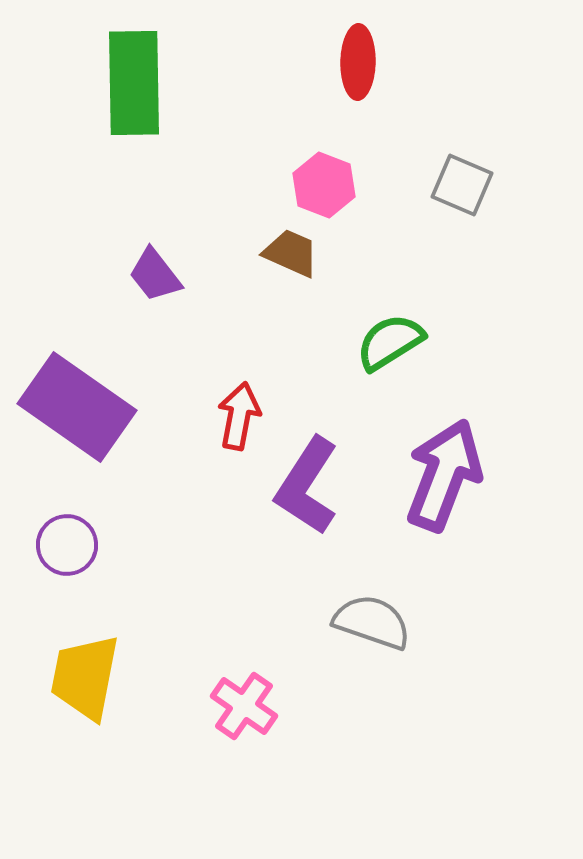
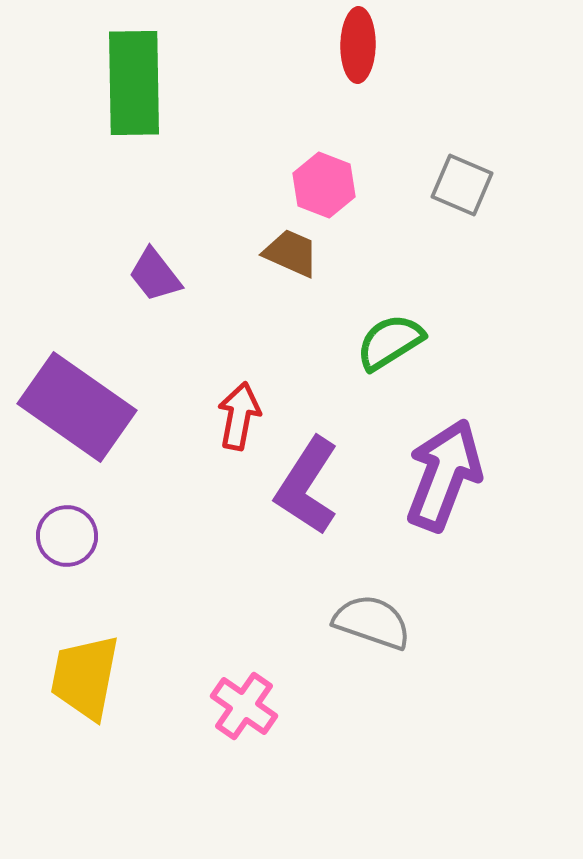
red ellipse: moved 17 px up
purple circle: moved 9 px up
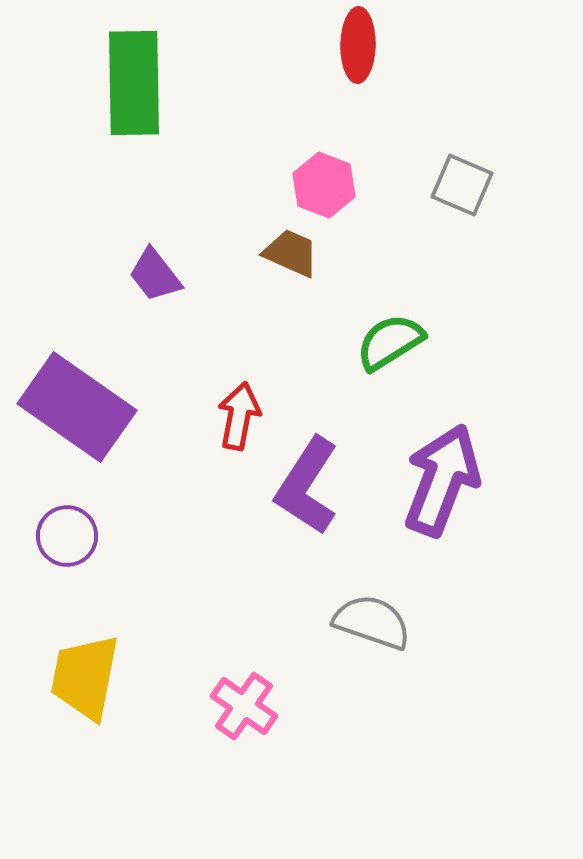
purple arrow: moved 2 px left, 5 px down
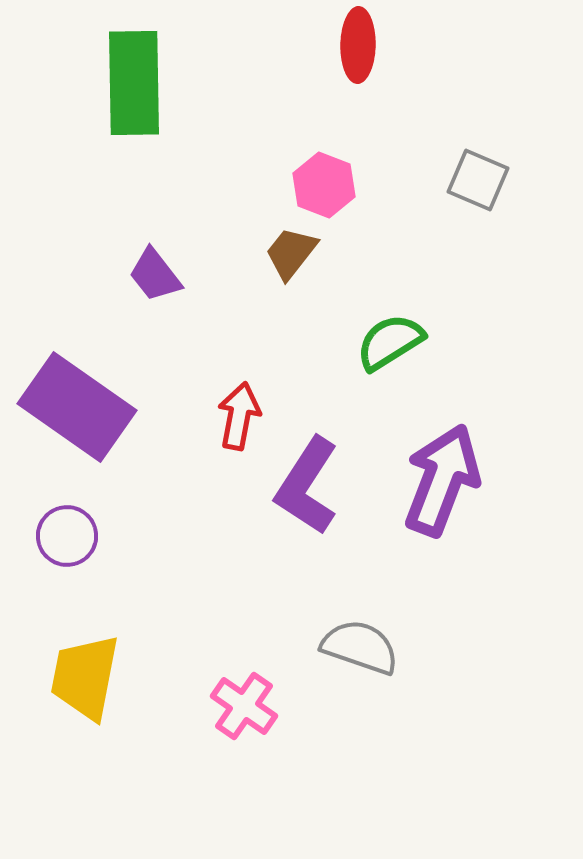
gray square: moved 16 px right, 5 px up
brown trapezoid: rotated 76 degrees counterclockwise
gray semicircle: moved 12 px left, 25 px down
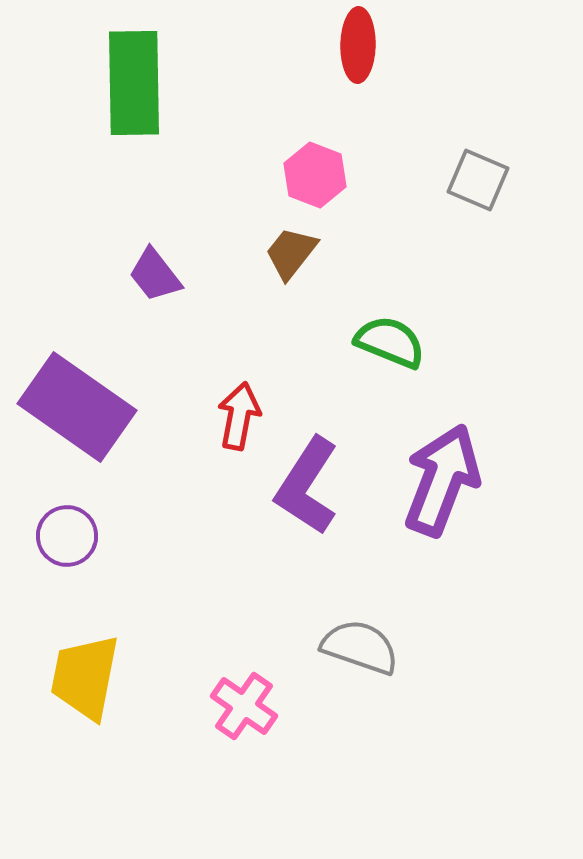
pink hexagon: moved 9 px left, 10 px up
green semicircle: rotated 54 degrees clockwise
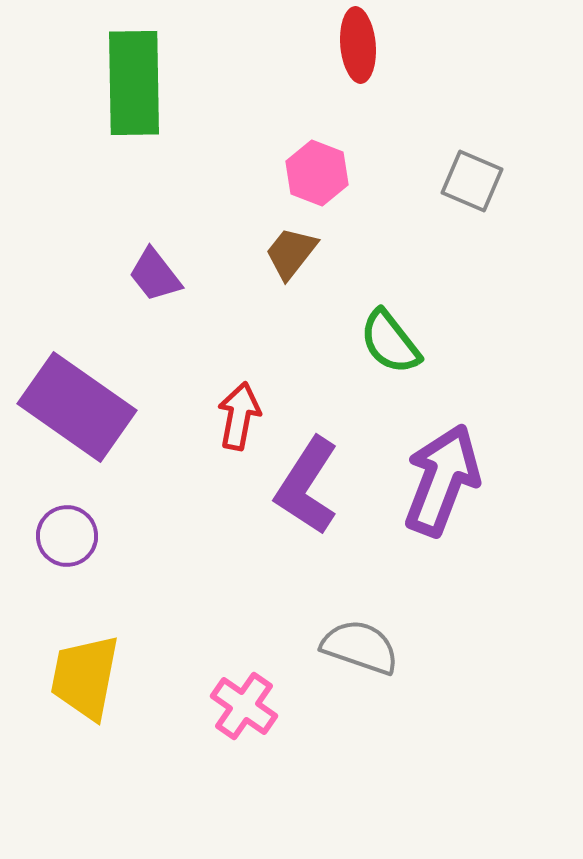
red ellipse: rotated 6 degrees counterclockwise
pink hexagon: moved 2 px right, 2 px up
gray square: moved 6 px left, 1 px down
green semicircle: rotated 150 degrees counterclockwise
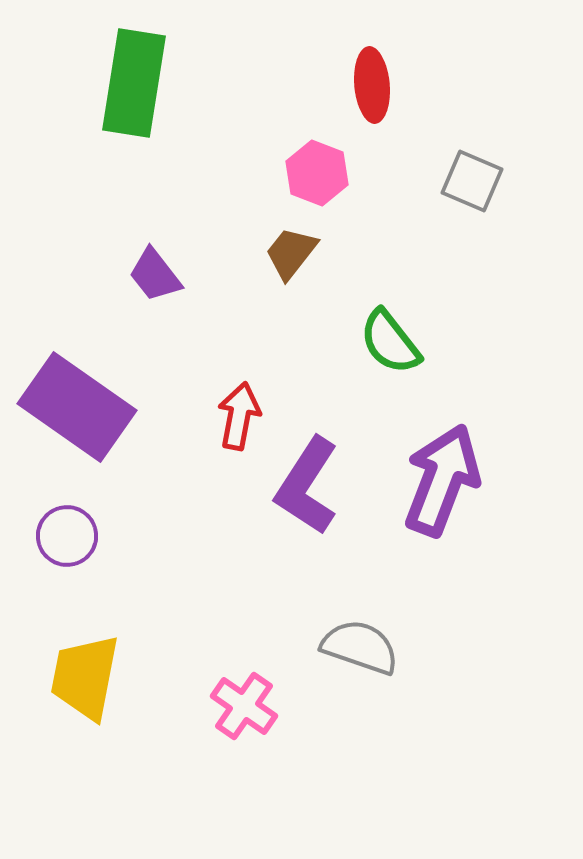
red ellipse: moved 14 px right, 40 px down
green rectangle: rotated 10 degrees clockwise
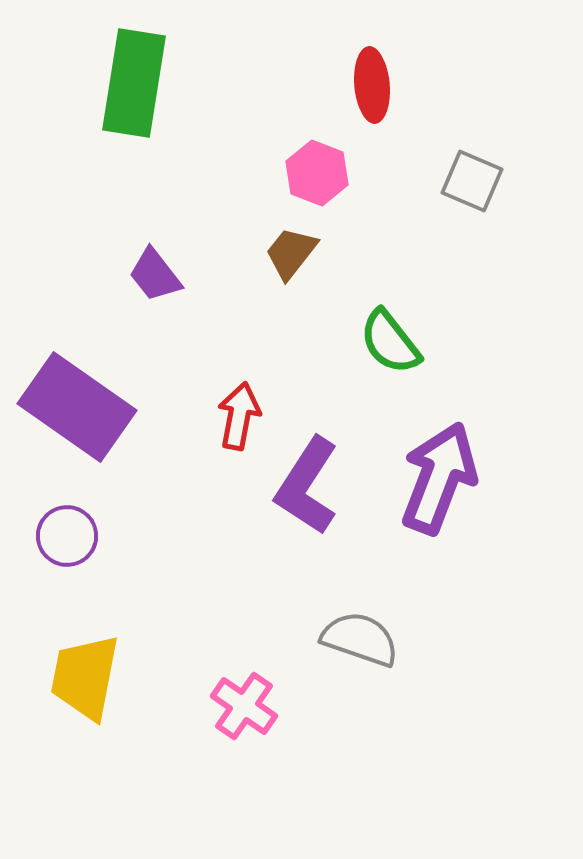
purple arrow: moved 3 px left, 2 px up
gray semicircle: moved 8 px up
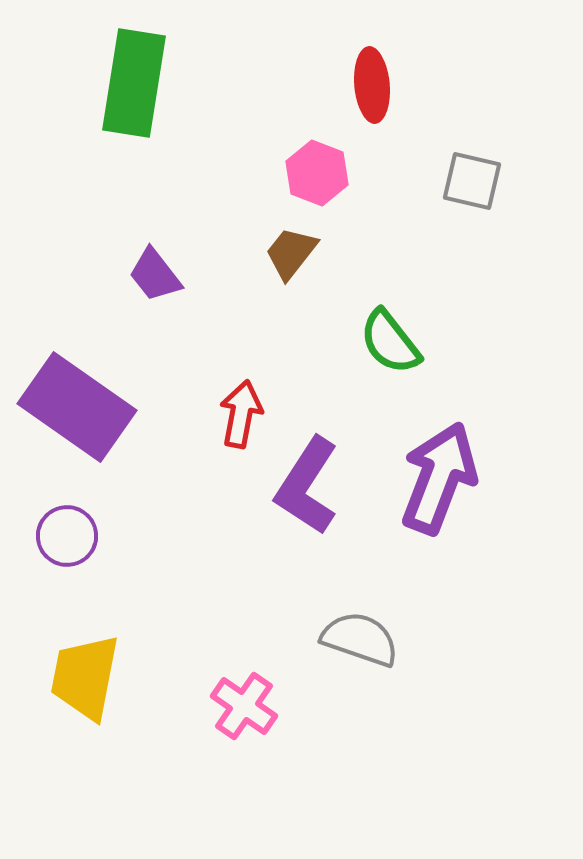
gray square: rotated 10 degrees counterclockwise
red arrow: moved 2 px right, 2 px up
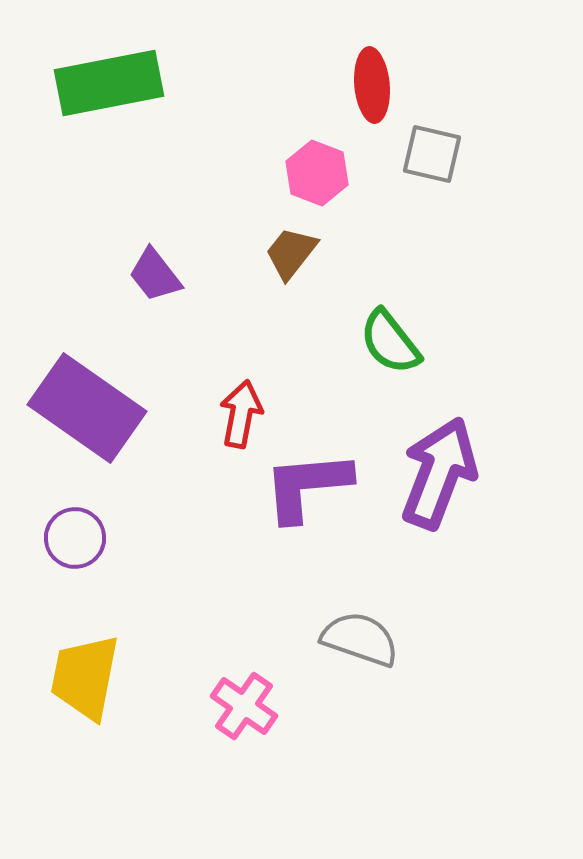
green rectangle: moved 25 px left; rotated 70 degrees clockwise
gray square: moved 40 px left, 27 px up
purple rectangle: moved 10 px right, 1 px down
purple arrow: moved 5 px up
purple L-shape: rotated 52 degrees clockwise
purple circle: moved 8 px right, 2 px down
